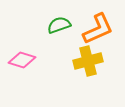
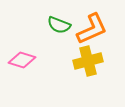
green semicircle: rotated 140 degrees counterclockwise
orange L-shape: moved 6 px left
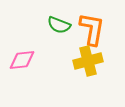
orange L-shape: rotated 56 degrees counterclockwise
pink diamond: rotated 24 degrees counterclockwise
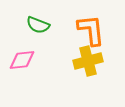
green semicircle: moved 21 px left
orange L-shape: moved 1 px left, 1 px down; rotated 16 degrees counterclockwise
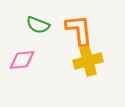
orange L-shape: moved 12 px left
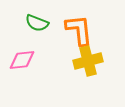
green semicircle: moved 1 px left, 2 px up
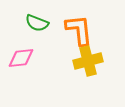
pink diamond: moved 1 px left, 2 px up
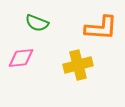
orange L-shape: moved 22 px right, 2 px up; rotated 100 degrees clockwise
yellow cross: moved 10 px left, 4 px down
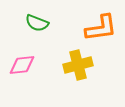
orange L-shape: rotated 12 degrees counterclockwise
pink diamond: moved 1 px right, 7 px down
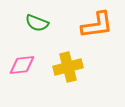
orange L-shape: moved 4 px left, 3 px up
yellow cross: moved 10 px left, 2 px down
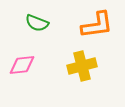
yellow cross: moved 14 px right, 1 px up
